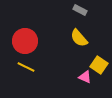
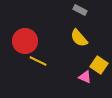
yellow line: moved 12 px right, 6 px up
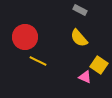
red circle: moved 4 px up
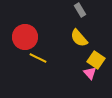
gray rectangle: rotated 32 degrees clockwise
yellow line: moved 3 px up
yellow square: moved 3 px left, 5 px up
pink triangle: moved 5 px right, 4 px up; rotated 24 degrees clockwise
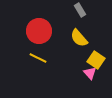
red circle: moved 14 px right, 6 px up
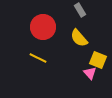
red circle: moved 4 px right, 4 px up
yellow square: moved 2 px right; rotated 12 degrees counterclockwise
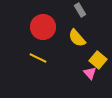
yellow semicircle: moved 2 px left
yellow square: rotated 18 degrees clockwise
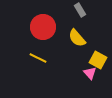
yellow square: rotated 12 degrees counterclockwise
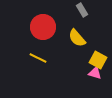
gray rectangle: moved 2 px right
pink triangle: moved 5 px right; rotated 32 degrees counterclockwise
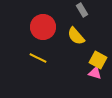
yellow semicircle: moved 1 px left, 2 px up
